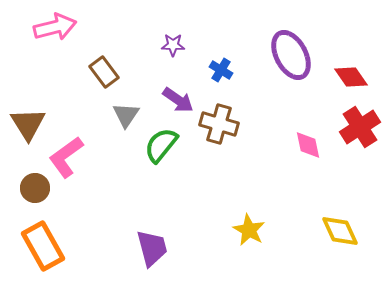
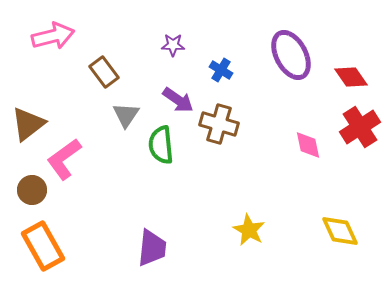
pink arrow: moved 2 px left, 9 px down
brown triangle: rotated 24 degrees clockwise
green semicircle: rotated 45 degrees counterclockwise
pink L-shape: moved 2 px left, 2 px down
brown circle: moved 3 px left, 2 px down
purple trapezoid: rotated 21 degrees clockwise
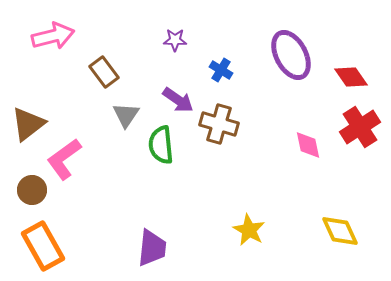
purple star: moved 2 px right, 5 px up
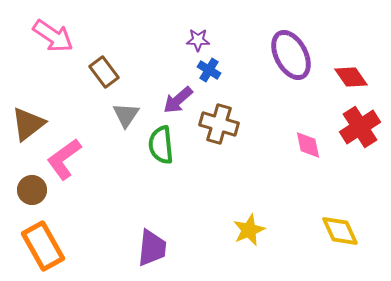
pink arrow: rotated 48 degrees clockwise
purple star: moved 23 px right
blue cross: moved 12 px left
purple arrow: rotated 104 degrees clockwise
yellow star: rotated 20 degrees clockwise
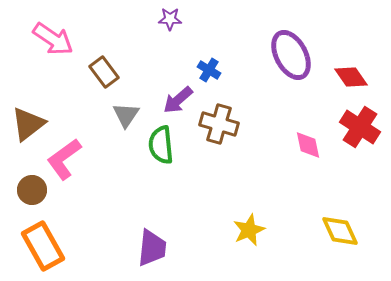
pink arrow: moved 3 px down
purple star: moved 28 px left, 21 px up
red cross: rotated 24 degrees counterclockwise
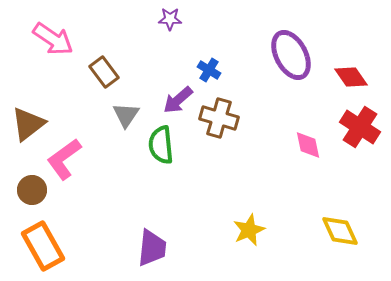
brown cross: moved 6 px up
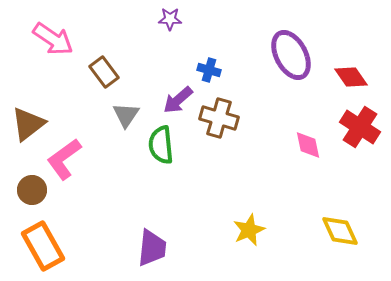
blue cross: rotated 15 degrees counterclockwise
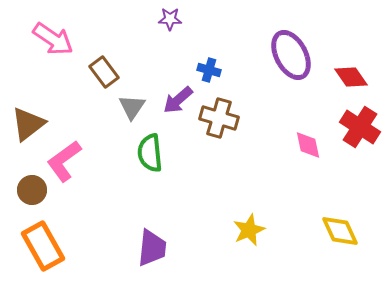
gray triangle: moved 6 px right, 8 px up
green semicircle: moved 11 px left, 8 px down
pink L-shape: moved 2 px down
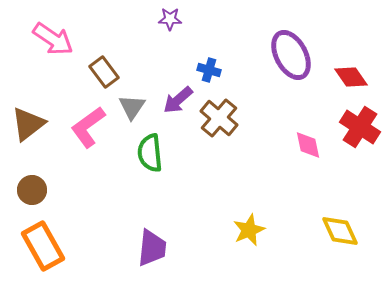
brown cross: rotated 24 degrees clockwise
pink L-shape: moved 24 px right, 34 px up
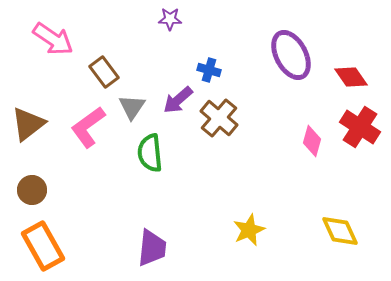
pink diamond: moved 4 px right, 4 px up; rotated 28 degrees clockwise
